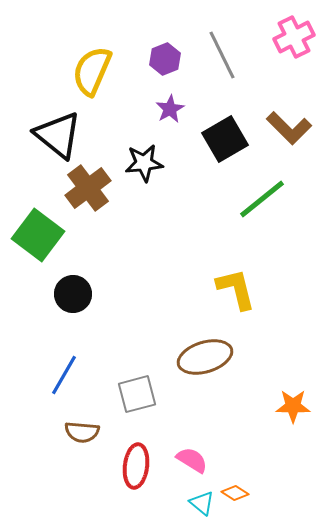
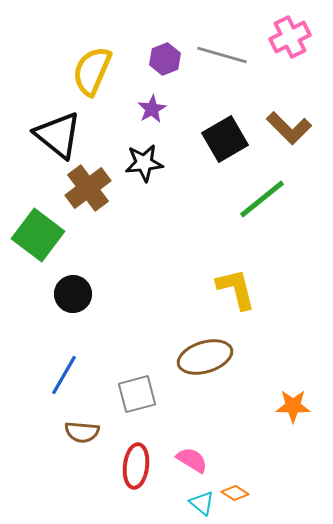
pink cross: moved 4 px left
gray line: rotated 48 degrees counterclockwise
purple star: moved 18 px left
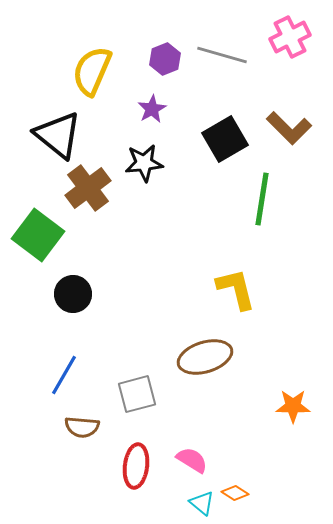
green line: rotated 42 degrees counterclockwise
brown semicircle: moved 5 px up
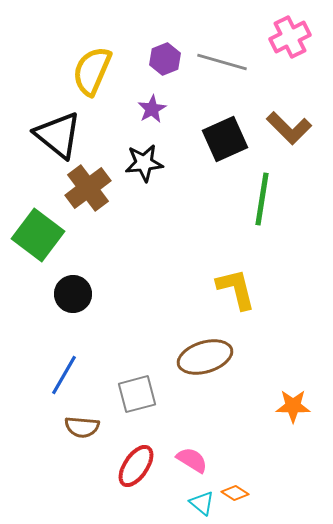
gray line: moved 7 px down
black square: rotated 6 degrees clockwise
red ellipse: rotated 27 degrees clockwise
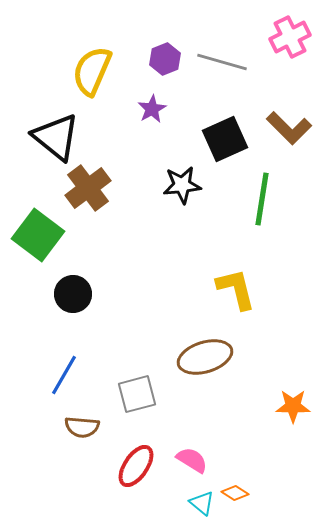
black triangle: moved 2 px left, 2 px down
black star: moved 38 px right, 22 px down
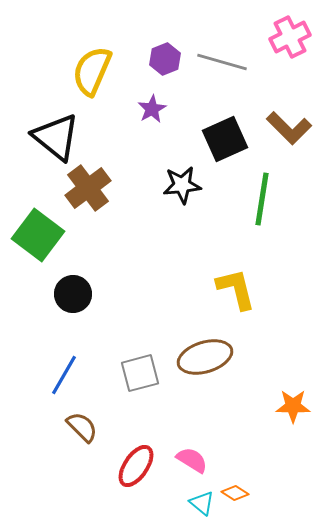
gray square: moved 3 px right, 21 px up
brown semicircle: rotated 140 degrees counterclockwise
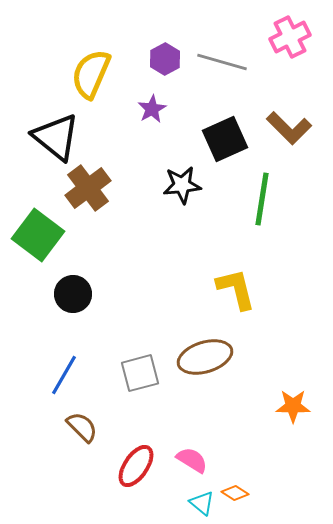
purple hexagon: rotated 8 degrees counterclockwise
yellow semicircle: moved 1 px left, 3 px down
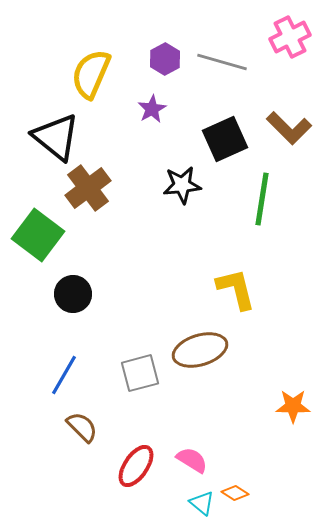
brown ellipse: moved 5 px left, 7 px up
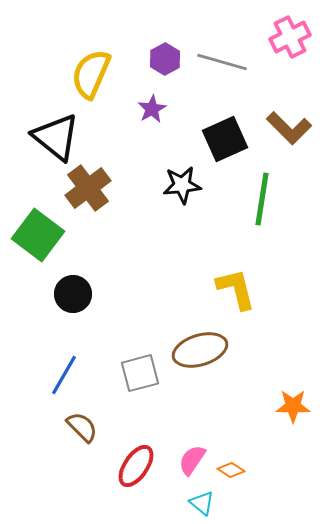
pink semicircle: rotated 88 degrees counterclockwise
orange diamond: moved 4 px left, 23 px up
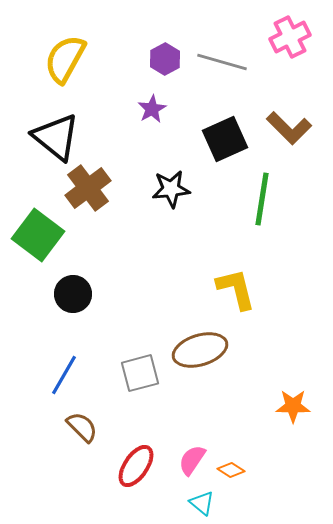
yellow semicircle: moved 26 px left, 15 px up; rotated 6 degrees clockwise
black star: moved 11 px left, 4 px down
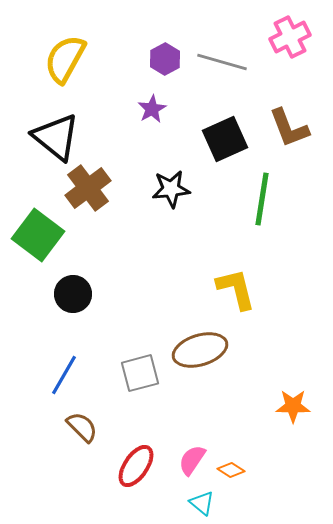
brown L-shape: rotated 24 degrees clockwise
